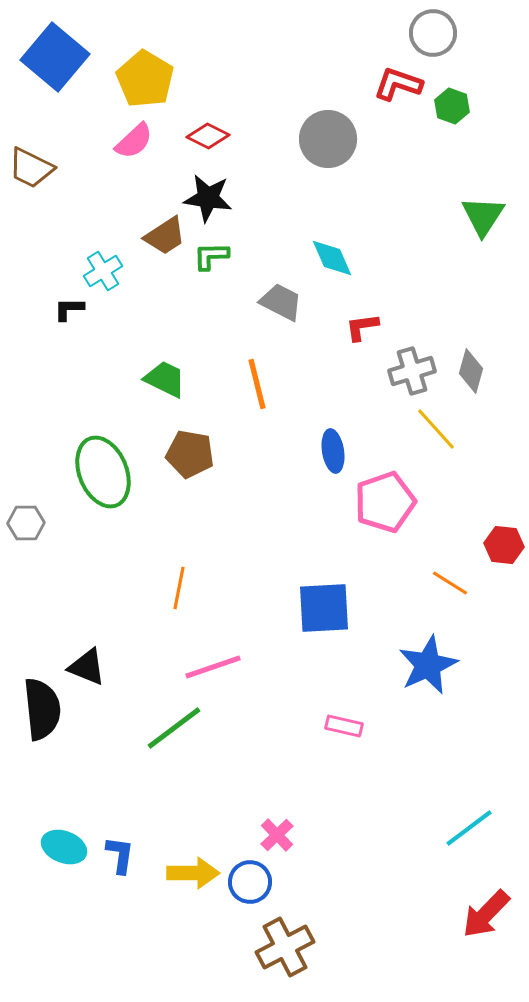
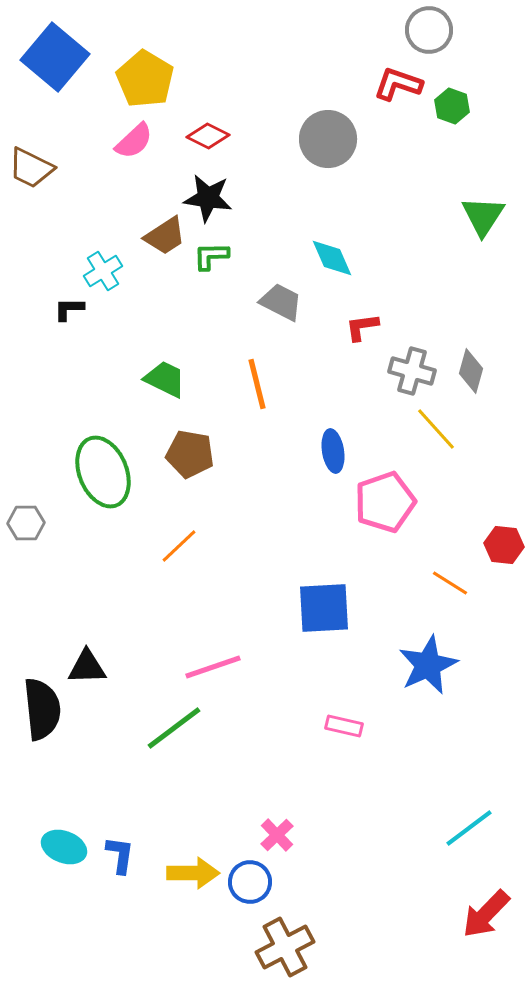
gray circle at (433, 33): moved 4 px left, 3 px up
gray cross at (412, 371): rotated 33 degrees clockwise
orange line at (179, 588): moved 42 px up; rotated 36 degrees clockwise
black triangle at (87, 667): rotated 24 degrees counterclockwise
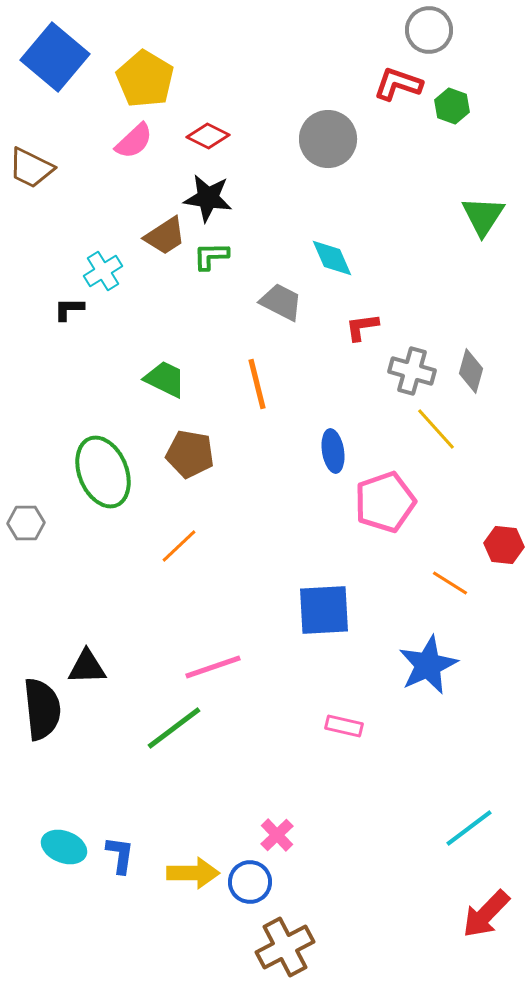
blue square at (324, 608): moved 2 px down
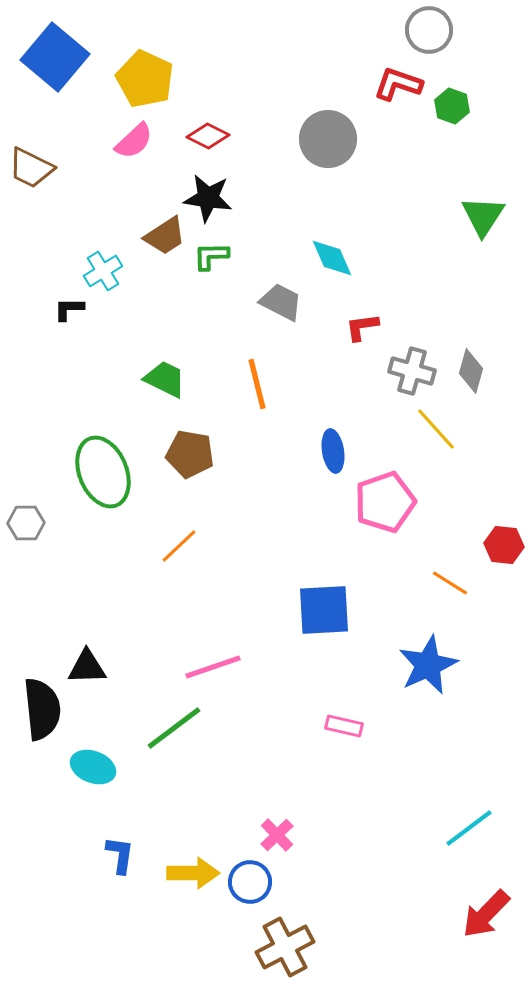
yellow pentagon at (145, 79): rotated 6 degrees counterclockwise
cyan ellipse at (64, 847): moved 29 px right, 80 px up
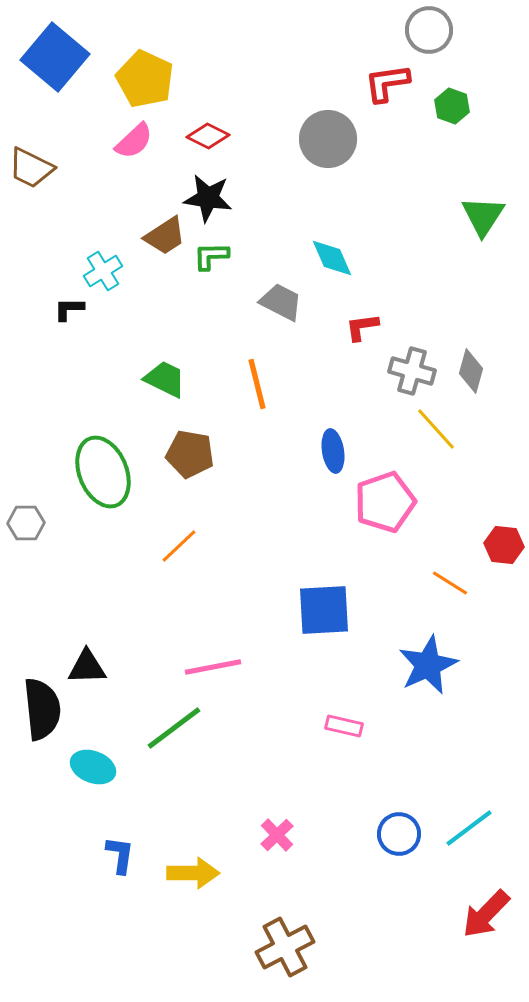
red L-shape at (398, 84): moved 11 px left, 1 px up; rotated 27 degrees counterclockwise
pink line at (213, 667): rotated 8 degrees clockwise
blue circle at (250, 882): moved 149 px right, 48 px up
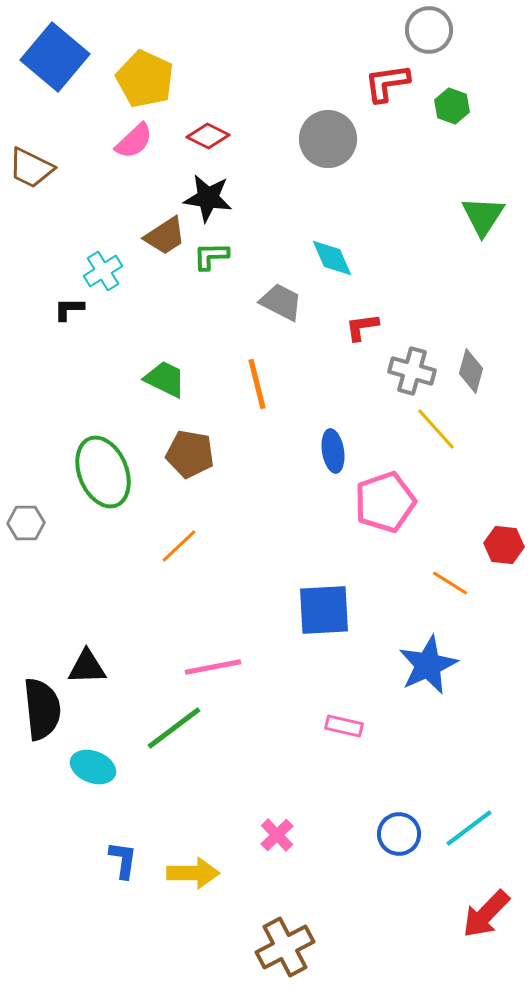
blue L-shape at (120, 855): moved 3 px right, 5 px down
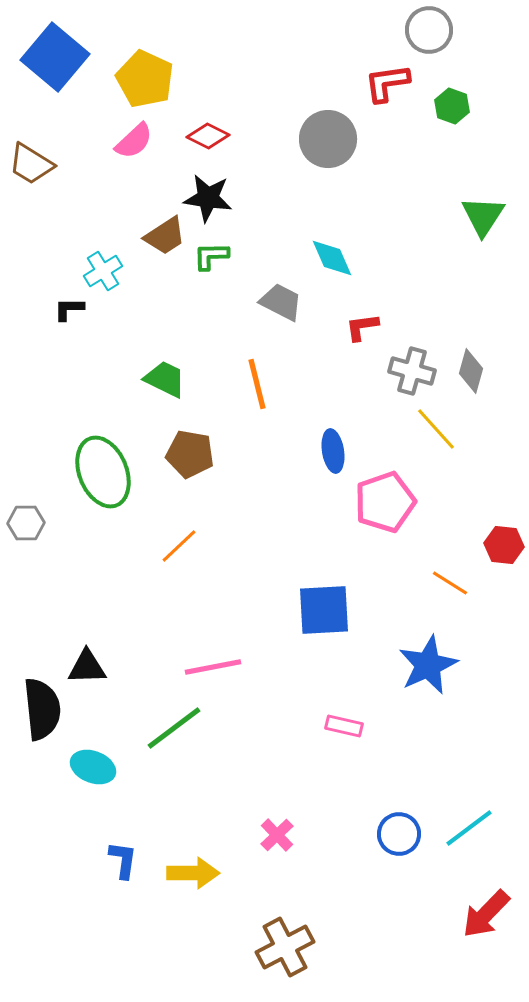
brown trapezoid at (31, 168): moved 4 px up; rotated 6 degrees clockwise
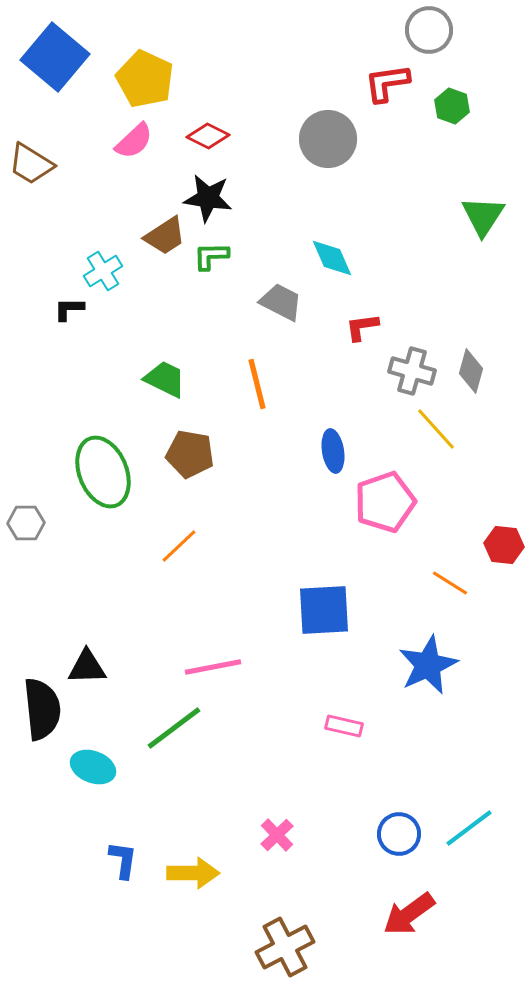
red arrow at (486, 914): moved 77 px left; rotated 10 degrees clockwise
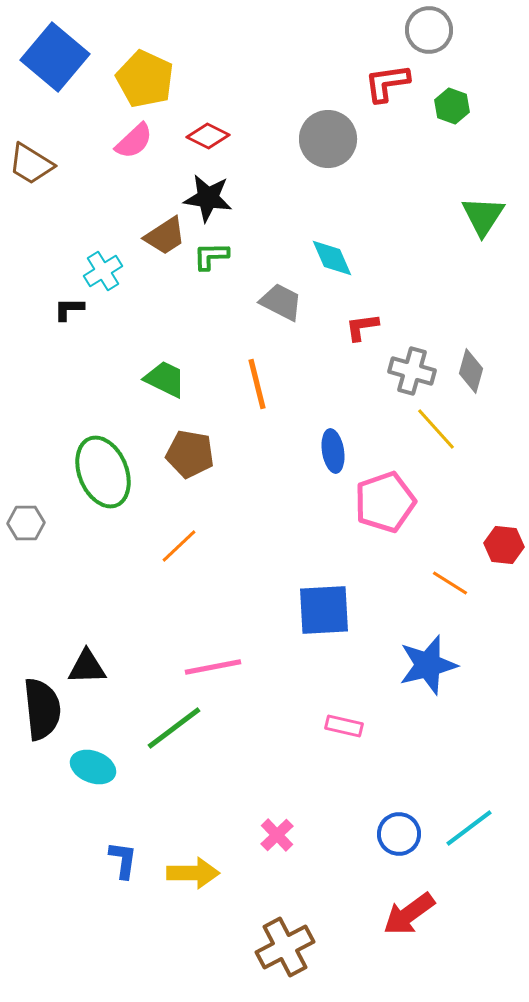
blue star at (428, 665): rotated 10 degrees clockwise
